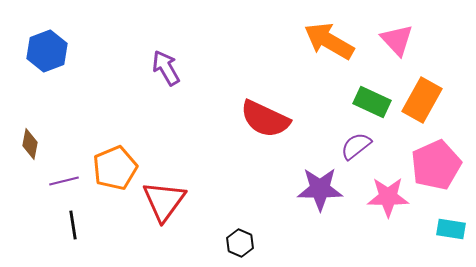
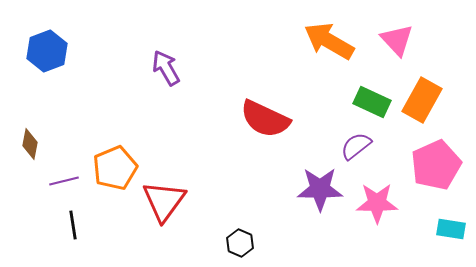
pink star: moved 11 px left, 6 px down
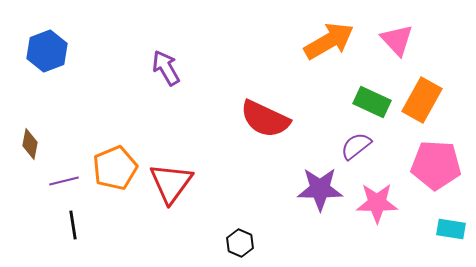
orange arrow: rotated 120 degrees clockwise
pink pentagon: rotated 27 degrees clockwise
red triangle: moved 7 px right, 18 px up
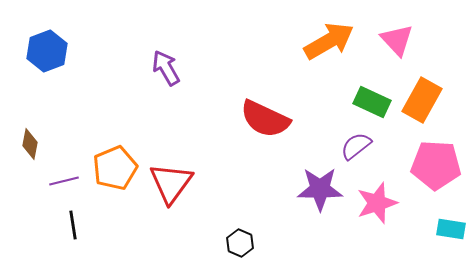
pink star: rotated 18 degrees counterclockwise
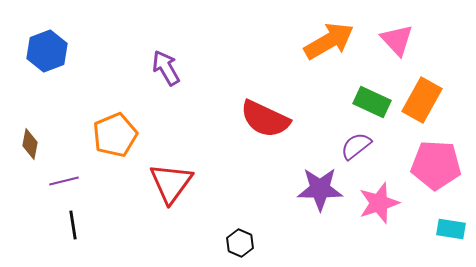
orange pentagon: moved 33 px up
pink star: moved 2 px right
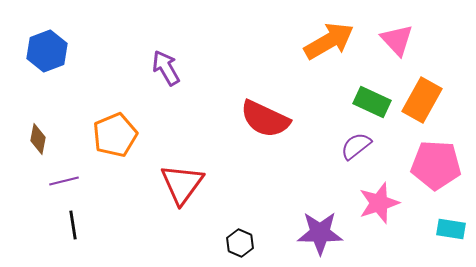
brown diamond: moved 8 px right, 5 px up
red triangle: moved 11 px right, 1 px down
purple star: moved 44 px down
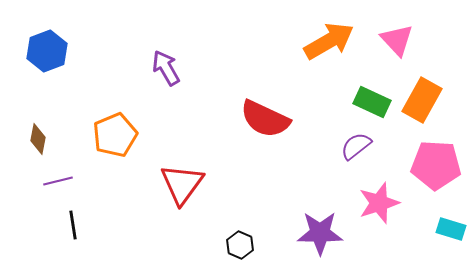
purple line: moved 6 px left
cyan rectangle: rotated 8 degrees clockwise
black hexagon: moved 2 px down
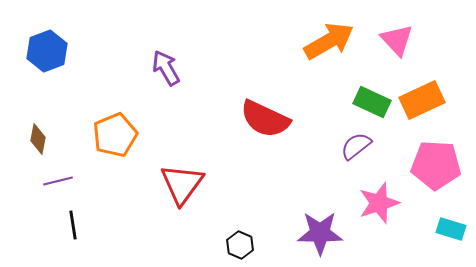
orange rectangle: rotated 36 degrees clockwise
